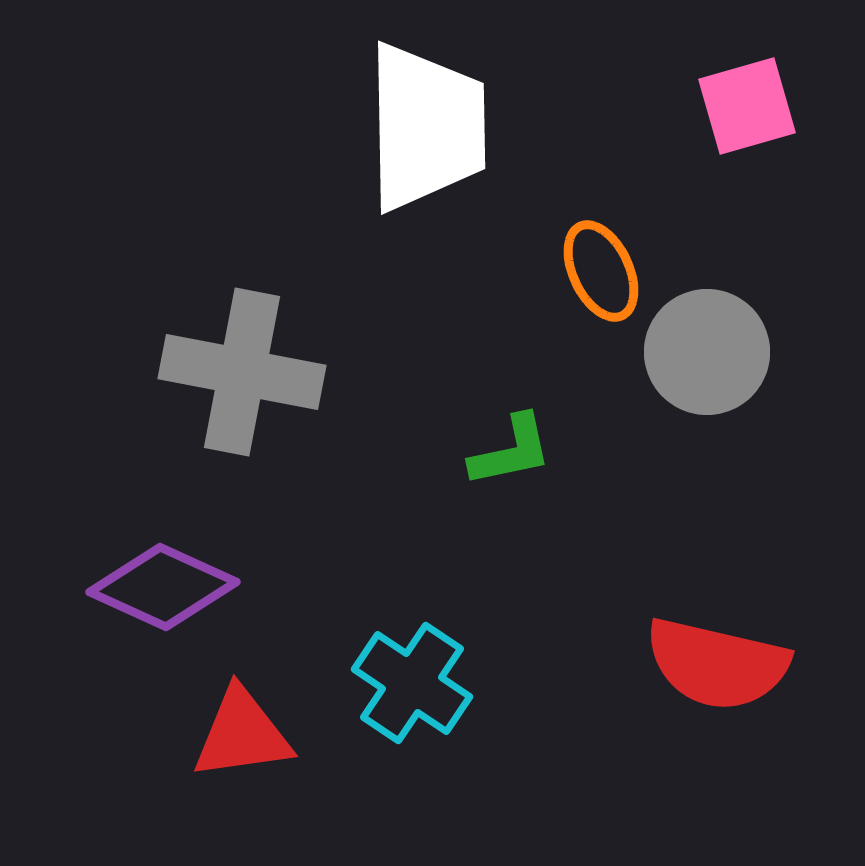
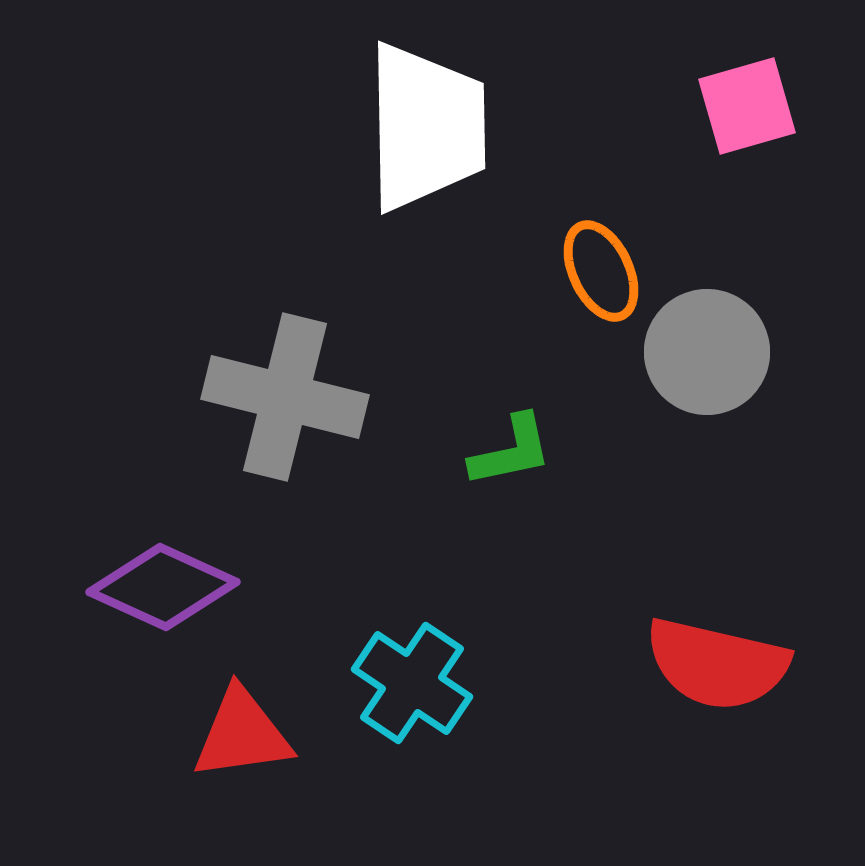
gray cross: moved 43 px right, 25 px down; rotated 3 degrees clockwise
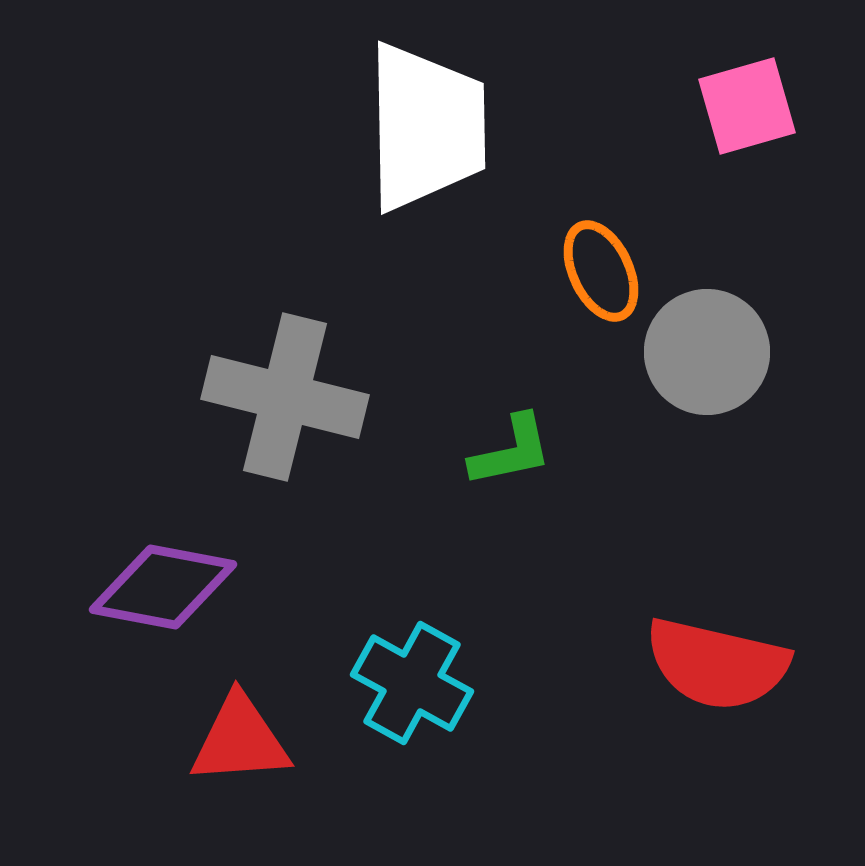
purple diamond: rotated 14 degrees counterclockwise
cyan cross: rotated 5 degrees counterclockwise
red triangle: moved 2 px left, 6 px down; rotated 4 degrees clockwise
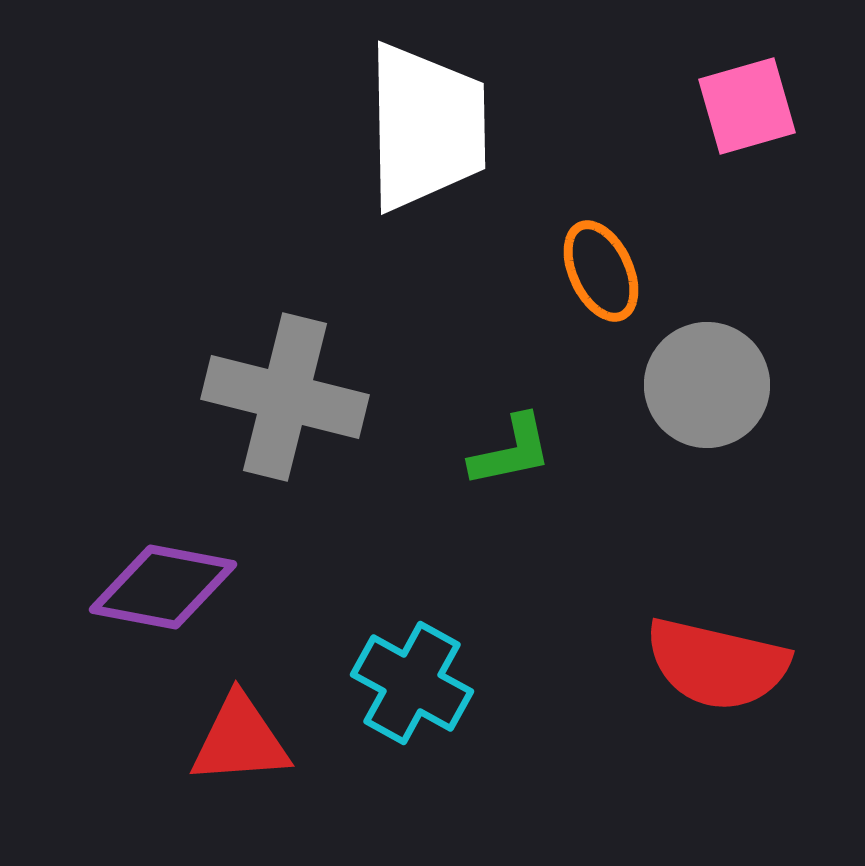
gray circle: moved 33 px down
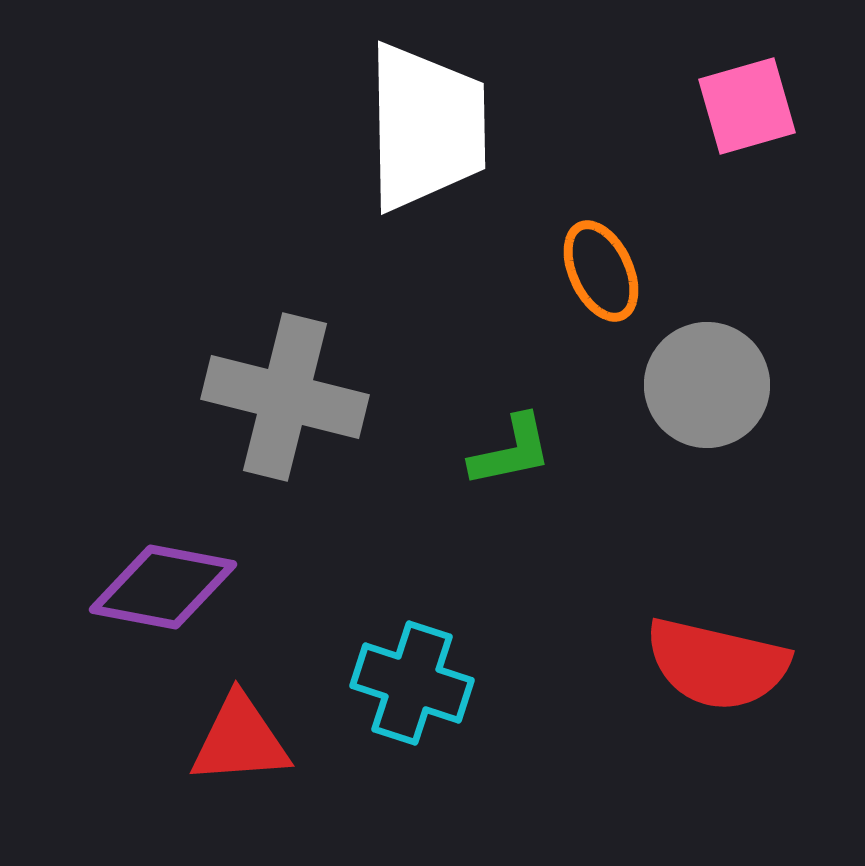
cyan cross: rotated 11 degrees counterclockwise
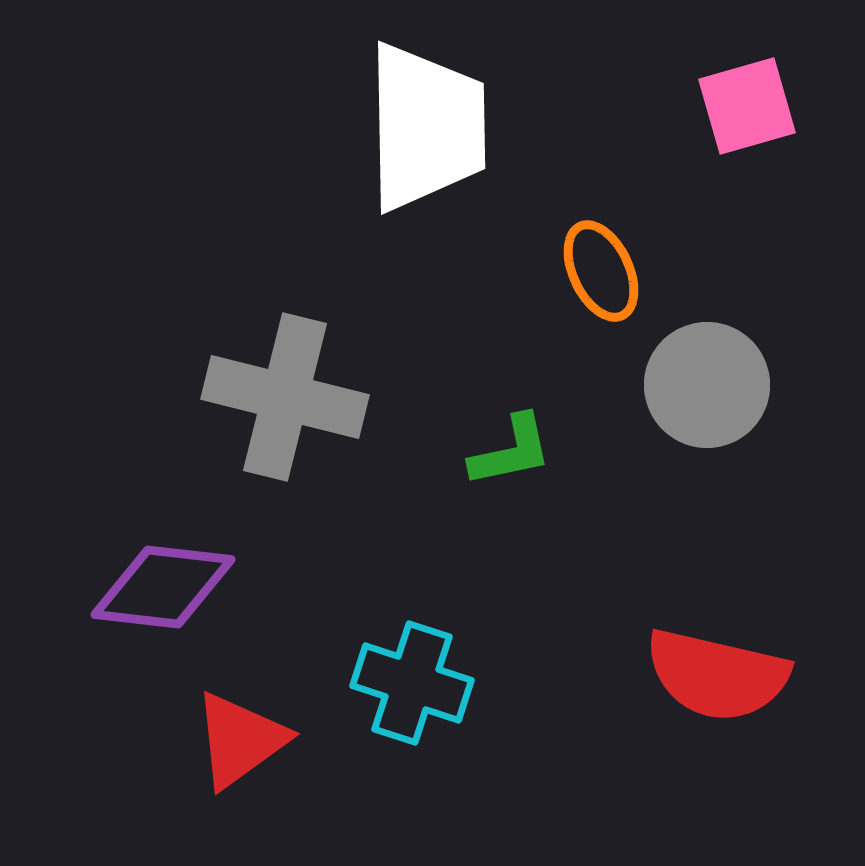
purple diamond: rotated 4 degrees counterclockwise
red semicircle: moved 11 px down
red triangle: rotated 32 degrees counterclockwise
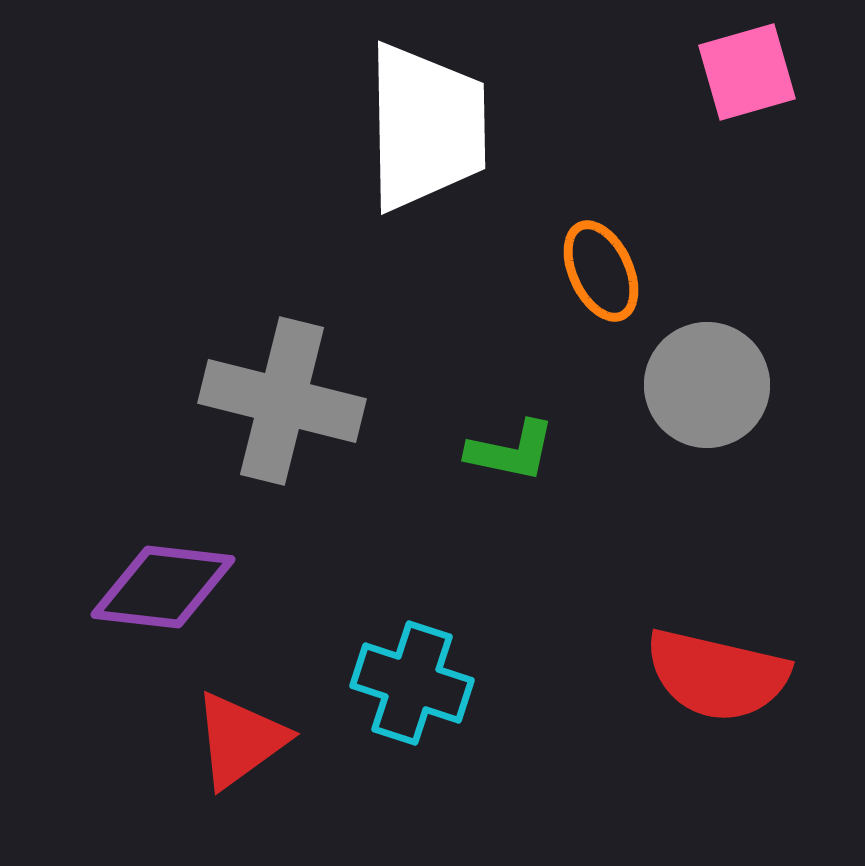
pink square: moved 34 px up
gray cross: moved 3 px left, 4 px down
green L-shape: rotated 24 degrees clockwise
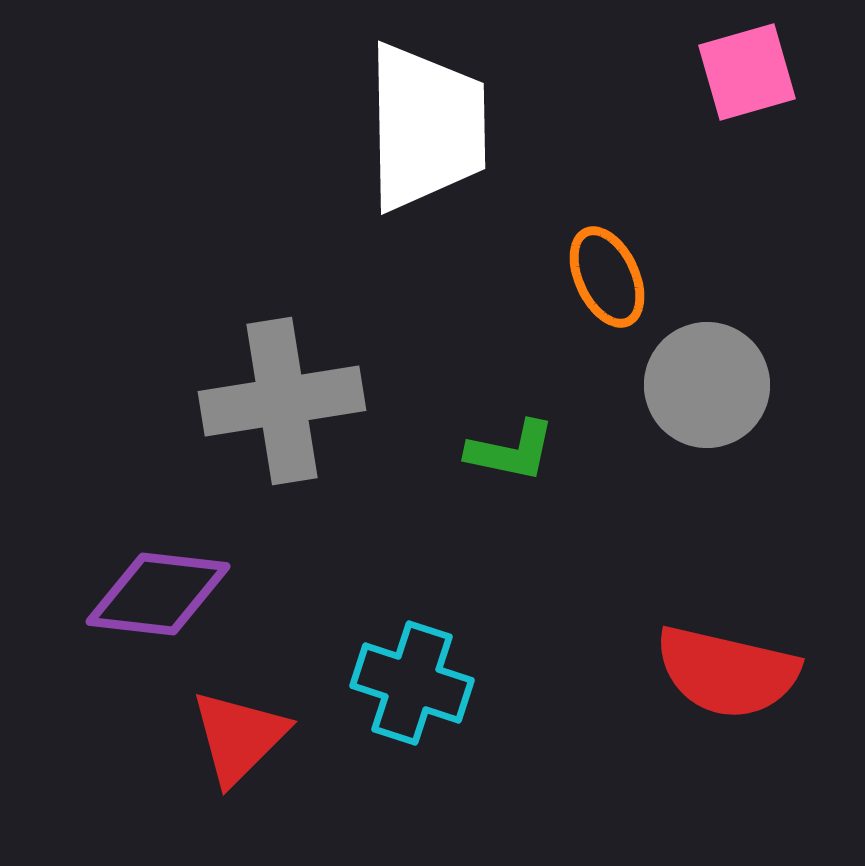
orange ellipse: moved 6 px right, 6 px down
gray cross: rotated 23 degrees counterclockwise
purple diamond: moved 5 px left, 7 px down
red semicircle: moved 10 px right, 3 px up
red triangle: moved 1 px left, 3 px up; rotated 9 degrees counterclockwise
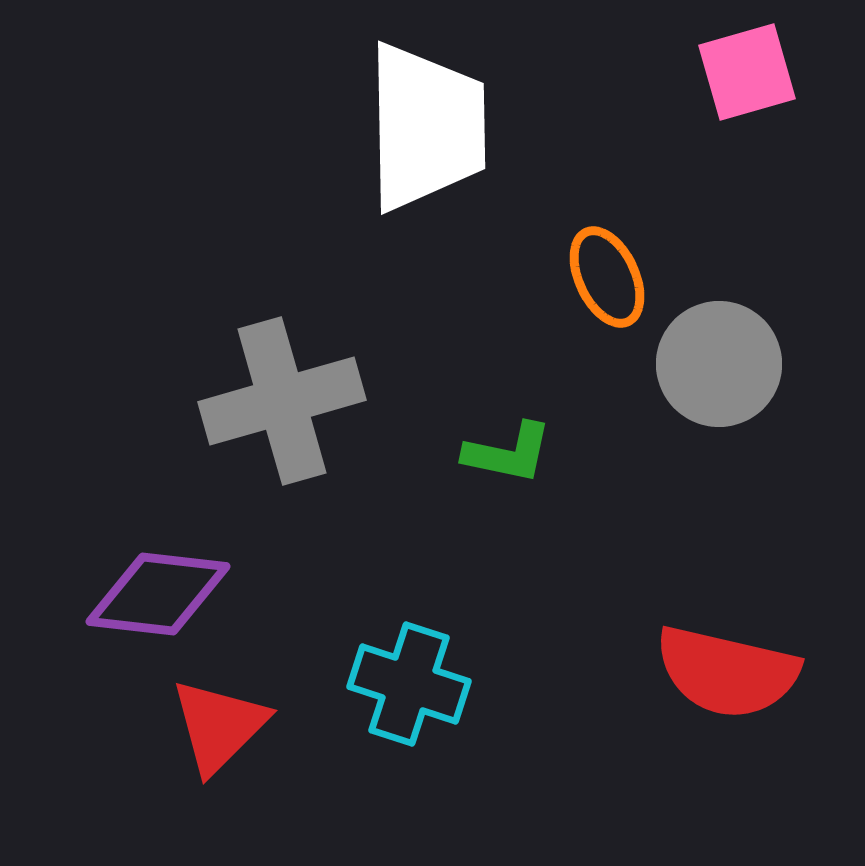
gray circle: moved 12 px right, 21 px up
gray cross: rotated 7 degrees counterclockwise
green L-shape: moved 3 px left, 2 px down
cyan cross: moved 3 px left, 1 px down
red triangle: moved 20 px left, 11 px up
